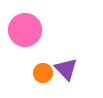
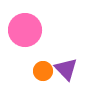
orange circle: moved 2 px up
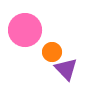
orange circle: moved 9 px right, 19 px up
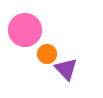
orange circle: moved 5 px left, 2 px down
